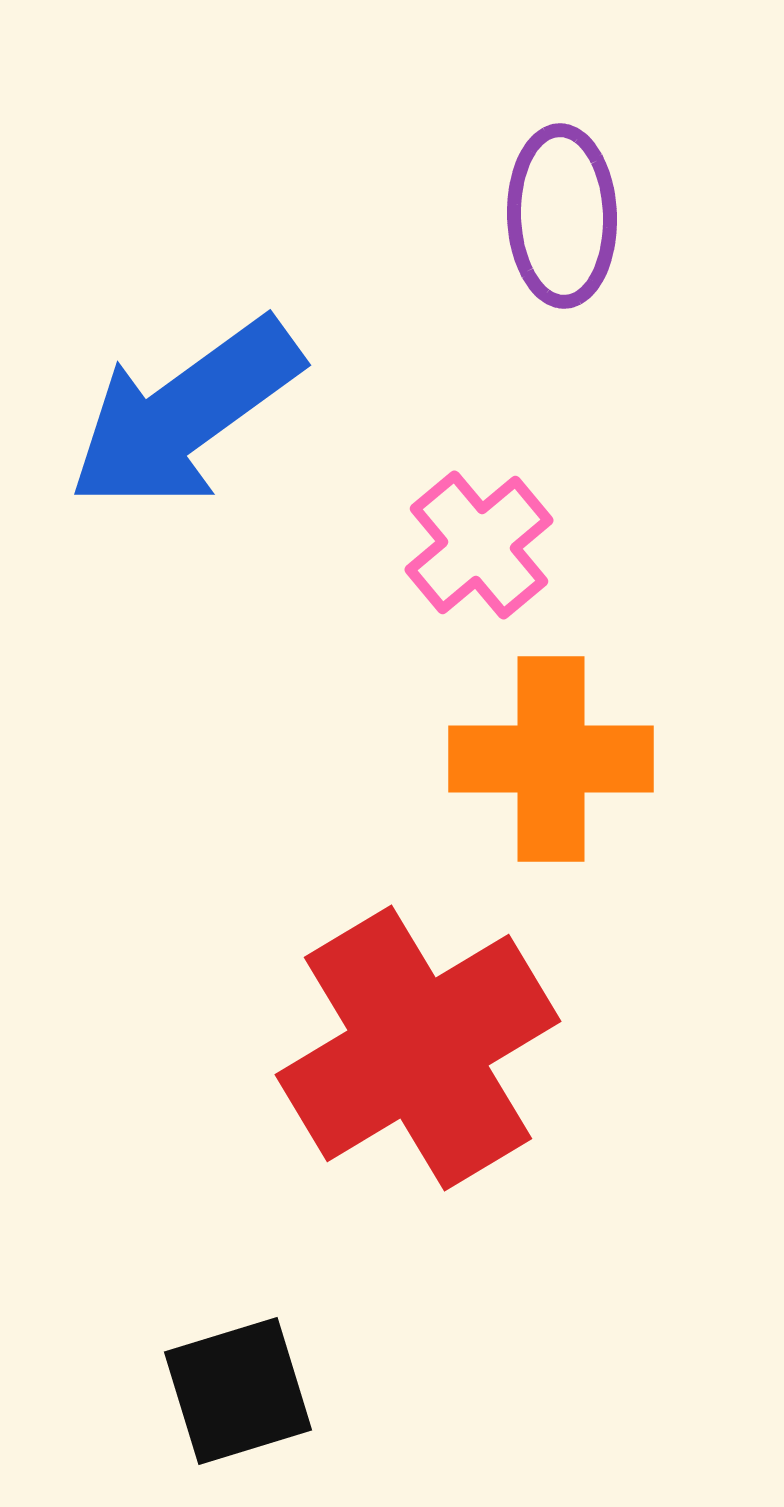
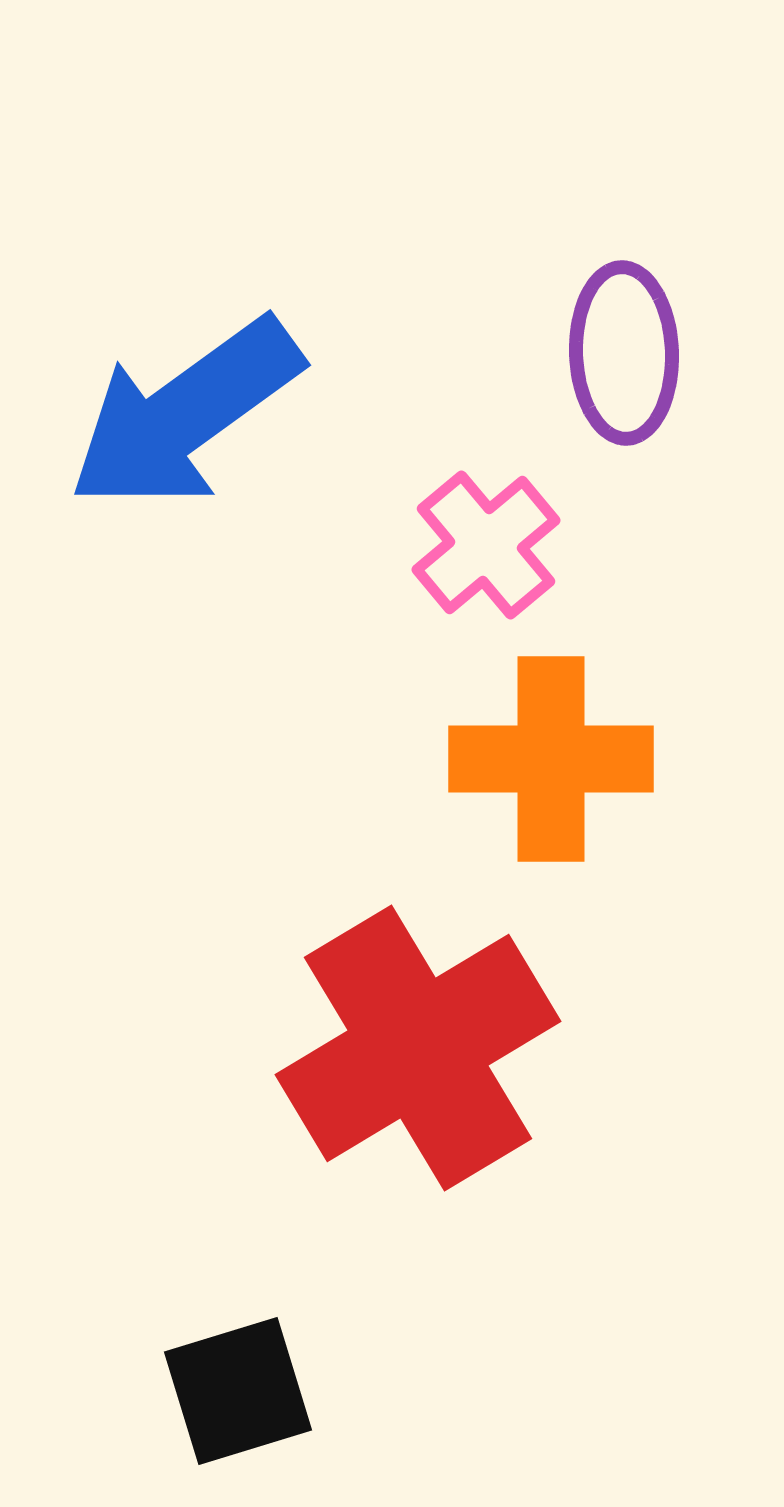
purple ellipse: moved 62 px right, 137 px down
pink cross: moved 7 px right
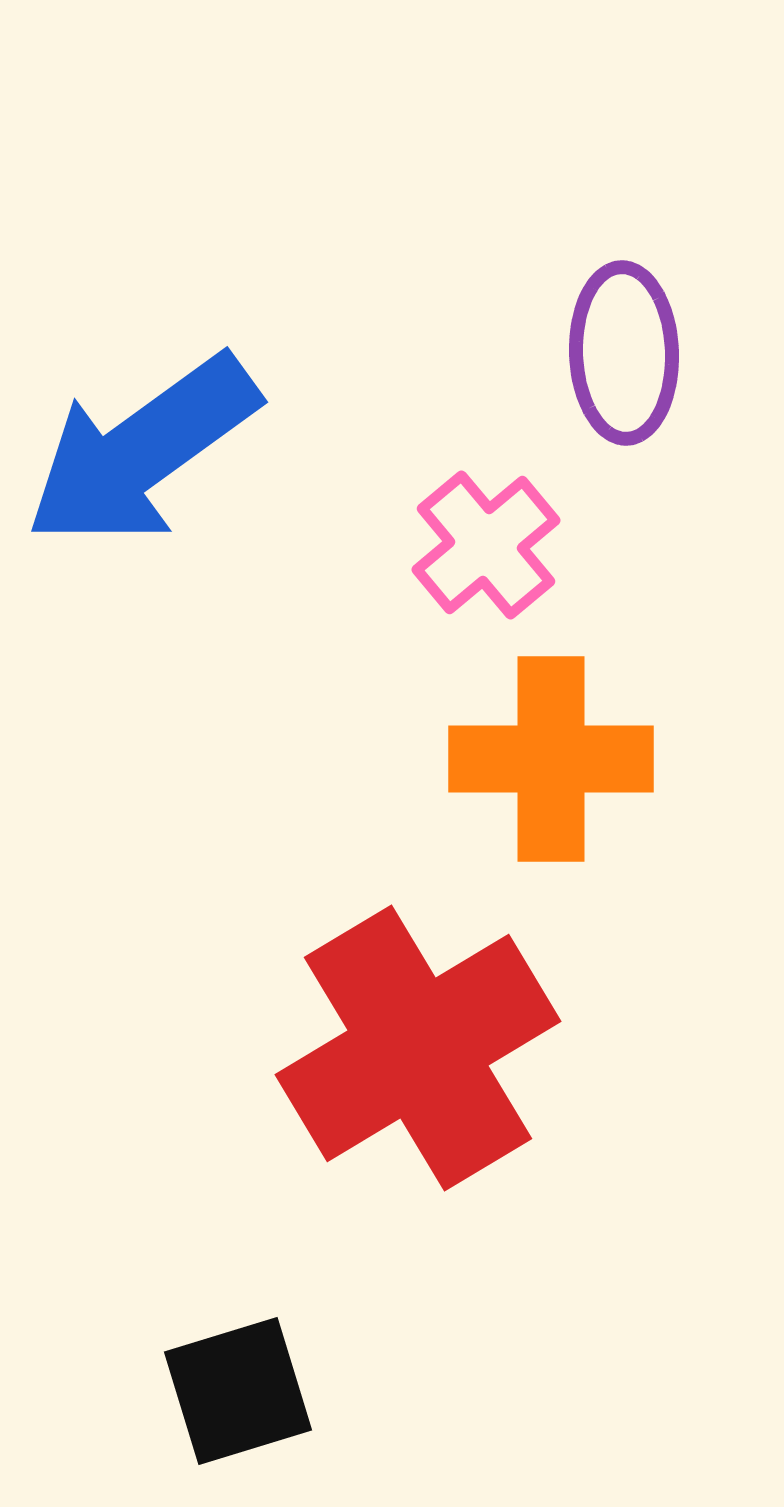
blue arrow: moved 43 px left, 37 px down
